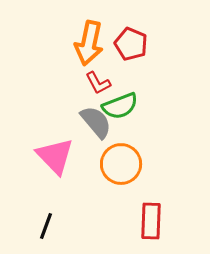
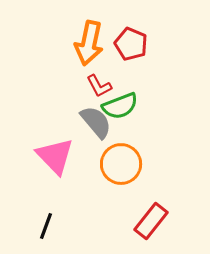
red L-shape: moved 1 px right, 3 px down
red rectangle: rotated 36 degrees clockwise
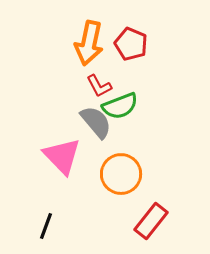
pink triangle: moved 7 px right
orange circle: moved 10 px down
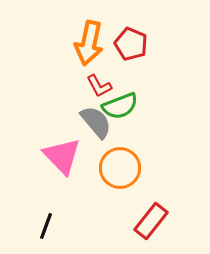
orange circle: moved 1 px left, 6 px up
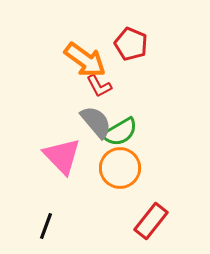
orange arrow: moved 4 px left, 17 px down; rotated 66 degrees counterclockwise
green semicircle: moved 26 px down; rotated 9 degrees counterclockwise
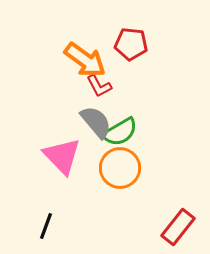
red pentagon: rotated 16 degrees counterclockwise
red rectangle: moved 27 px right, 6 px down
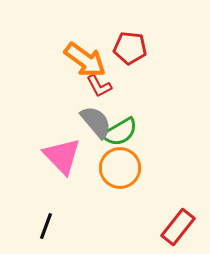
red pentagon: moved 1 px left, 4 px down
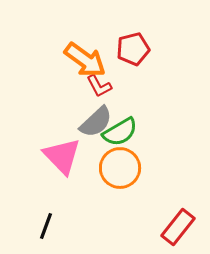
red pentagon: moved 3 px right, 1 px down; rotated 20 degrees counterclockwise
gray semicircle: rotated 87 degrees clockwise
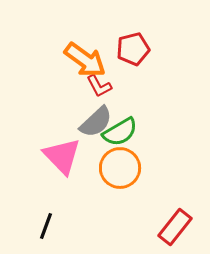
red rectangle: moved 3 px left
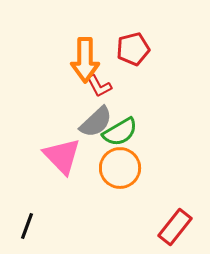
orange arrow: rotated 54 degrees clockwise
black line: moved 19 px left
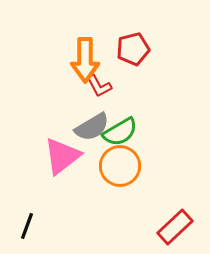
gray semicircle: moved 4 px left, 5 px down; rotated 12 degrees clockwise
pink triangle: rotated 36 degrees clockwise
orange circle: moved 2 px up
red rectangle: rotated 9 degrees clockwise
